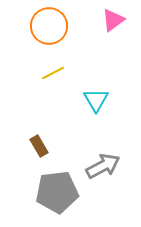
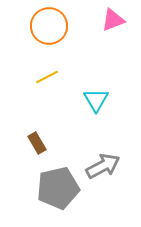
pink triangle: rotated 15 degrees clockwise
yellow line: moved 6 px left, 4 px down
brown rectangle: moved 2 px left, 3 px up
gray pentagon: moved 1 px right, 4 px up; rotated 6 degrees counterclockwise
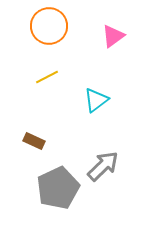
pink triangle: moved 16 px down; rotated 15 degrees counterclockwise
cyan triangle: rotated 24 degrees clockwise
brown rectangle: moved 3 px left, 2 px up; rotated 35 degrees counterclockwise
gray arrow: rotated 16 degrees counterclockwise
gray pentagon: rotated 12 degrees counterclockwise
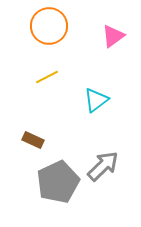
brown rectangle: moved 1 px left, 1 px up
gray pentagon: moved 6 px up
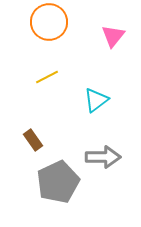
orange circle: moved 4 px up
pink triangle: rotated 15 degrees counterclockwise
brown rectangle: rotated 30 degrees clockwise
gray arrow: moved 9 px up; rotated 44 degrees clockwise
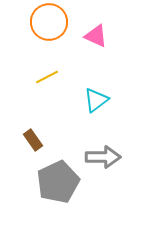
pink triangle: moved 17 px left; rotated 45 degrees counterclockwise
